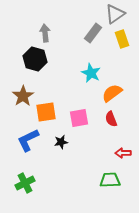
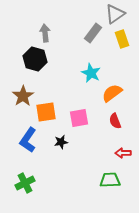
red semicircle: moved 4 px right, 2 px down
blue L-shape: rotated 30 degrees counterclockwise
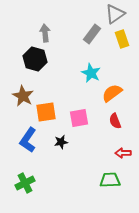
gray rectangle: moved 1 px left, 1 px down
brown star: rotated 10 degrees counterclockwise
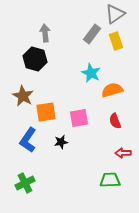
yellow rectangle: moved 6 px left, 2 px down
orange semicircle: moved 3 px up; rotated 20 degrees clockwise
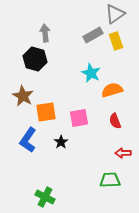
gray rectangle: moved 1 px right, 1 px down; rotated 24 degrees clockwise
black star: rotated 24 degrees counterclockwise
green cross: moved 20 px right, 14 px down; rotated 36 degrees counterclockwise
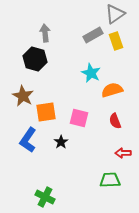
pink square: rotated 24 degrees clockwise
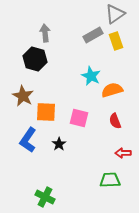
cyan star: moved 3 px down
orange square: rotated 10 degrees clockwise
black star: moved 2 px left, 2 px down
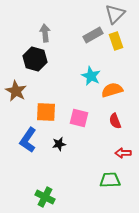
gray triangle: rotated 10 degrees counterclockwise
brown star: moved 7 px left, 5 px up
black star: rotated 24 degrees clockwise
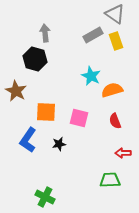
gray triangle: rotated 40 degrees counterclockwise
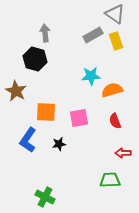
cyan star: rotated 30 degrees counterclockwise
pink square: rotated 24 degrees counterclockwise
